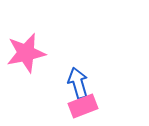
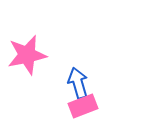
pink star: moved 1 px right, 2 px down
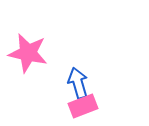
pink star: moved 1 px right, 2 px up; rotated 24 degrees clockwise
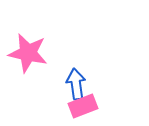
blue arrow: moved 2 px left, 1 px down; rotated 8 degrees clockwise
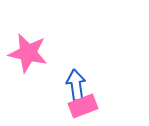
blue arrow: moved 1 px down
